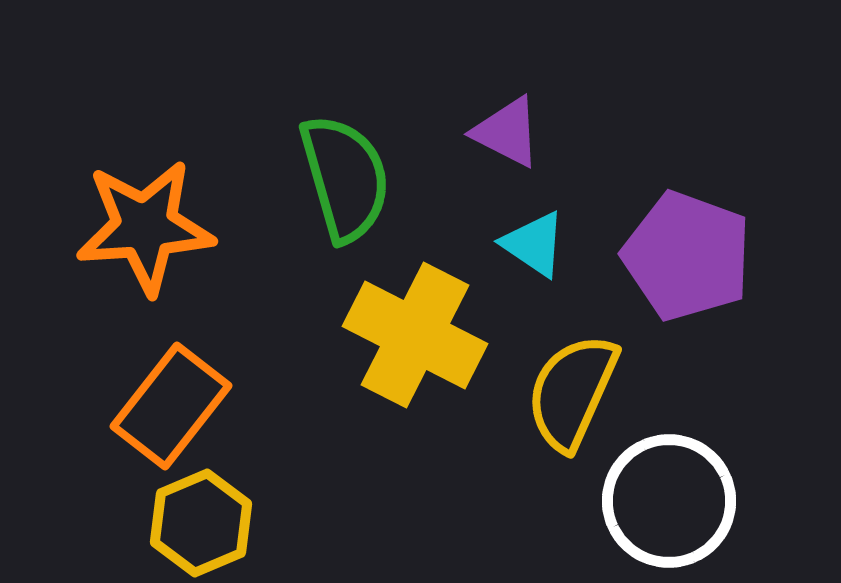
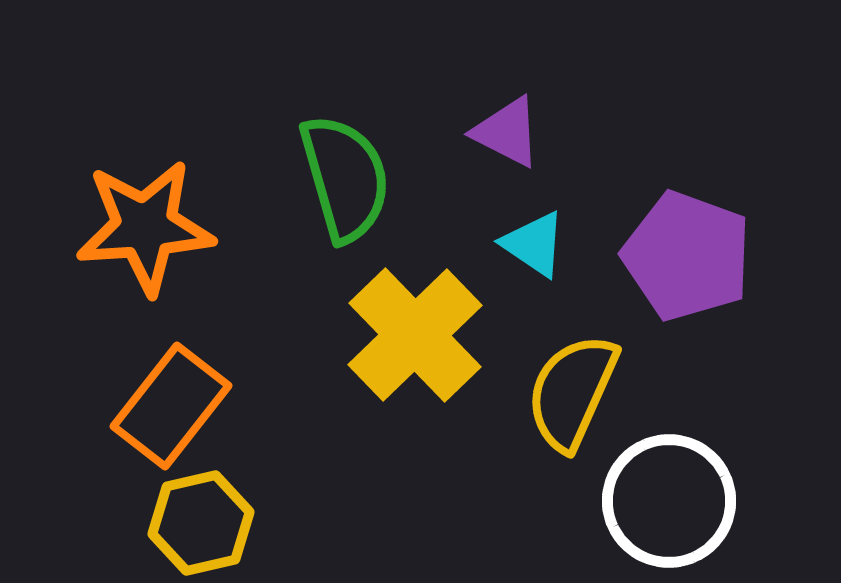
yellow cross: rotated 19 degrees clockwise
yellow hexagon: rotated 10 degrees clockwise
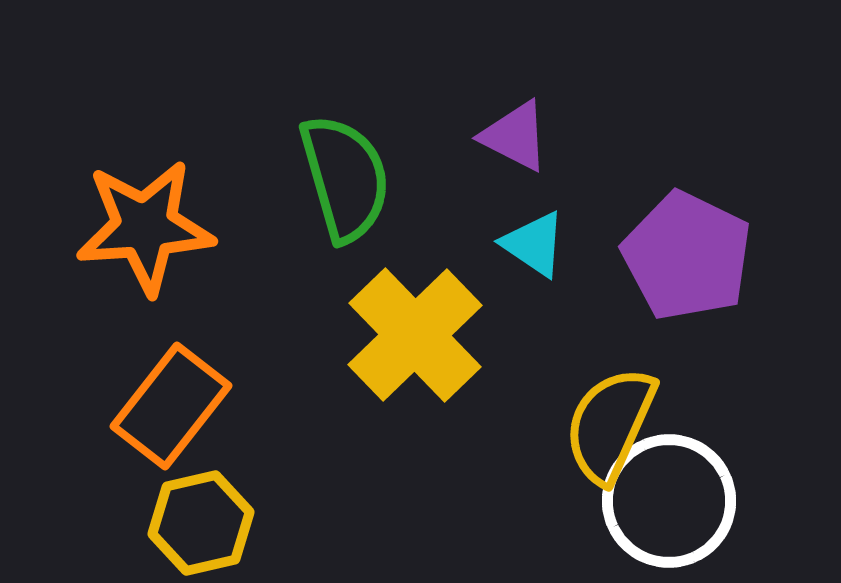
purple triangle: moved 8 px right, 4 px down
purple pentagon: rotated 6 degrees clockwise
yellow semicircle: moved 38 px right, 33 px down
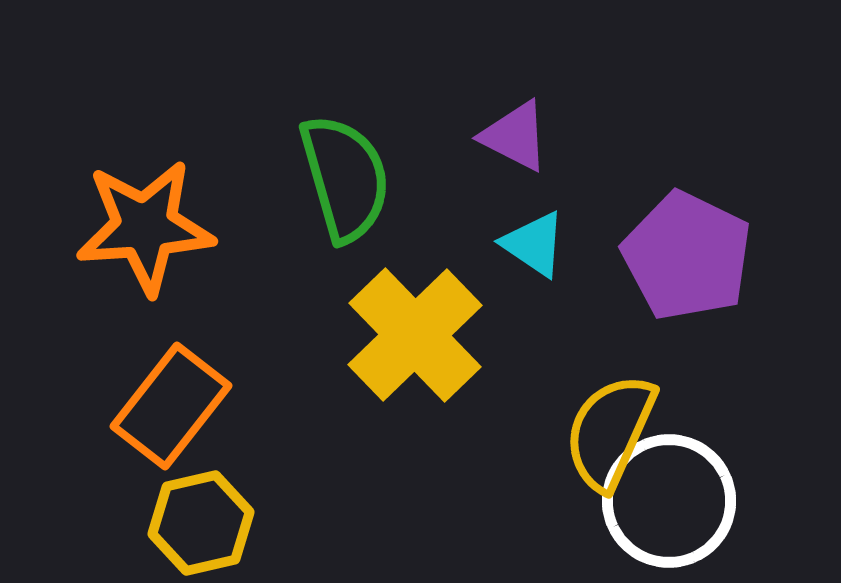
yellow semicircle: moved 7 px down
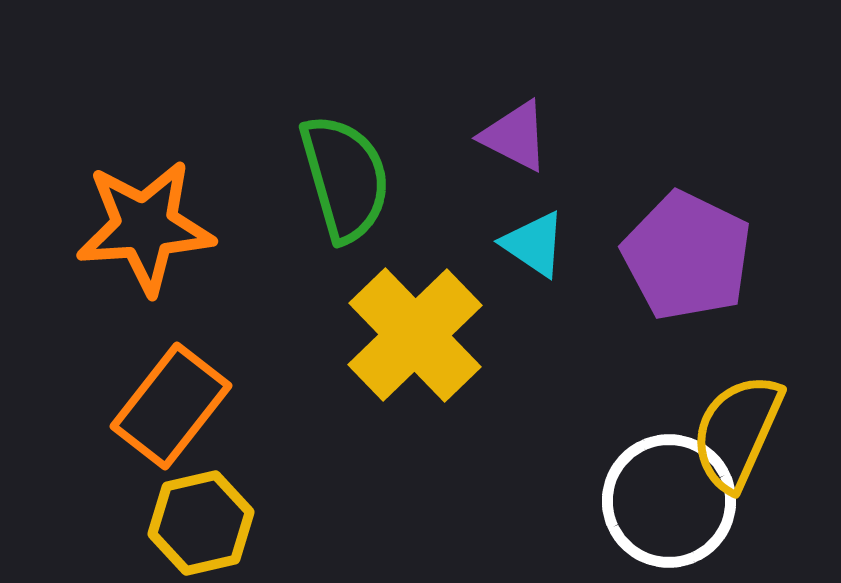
yellow semicircle: moved 127 px right
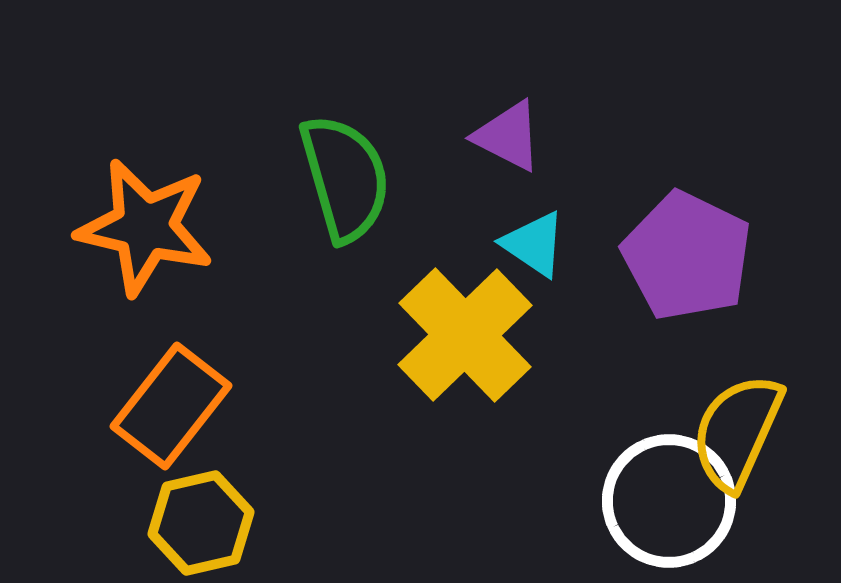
purple triangle: moved 7 px left
orange star: rotated 17 degrees clockwise
yellow cross: moved 50 px right
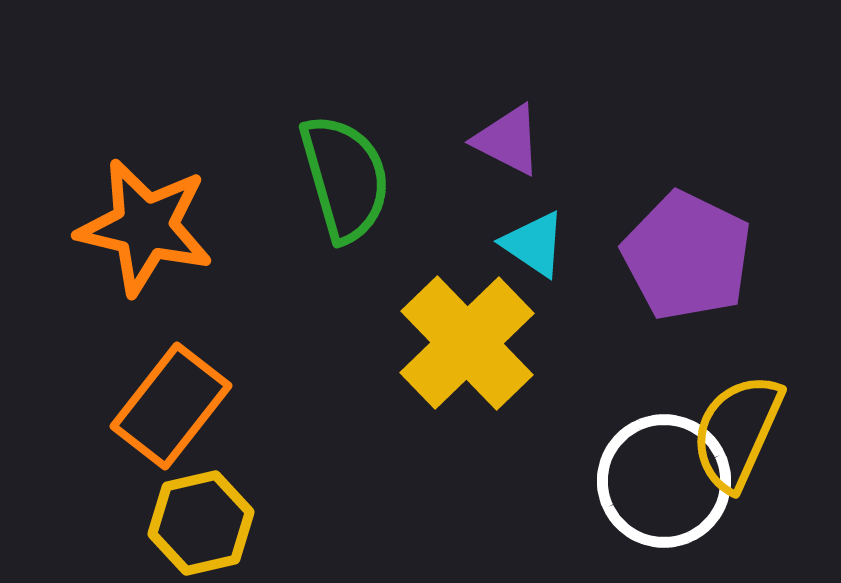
purple triangle: moved 4 px down
yellow cross: moved 2 px right, 8 px down
white circle: moved 5 px left, 20 px up
